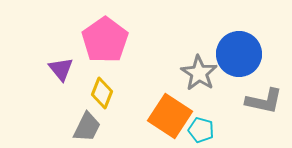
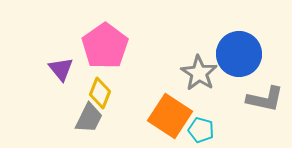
pink pentagon: moved 6 px down
yellow diamond: moved 2 px left
gray L-shape: moved 1 px right, 2 px up
gray trapezoid: moved 2 px right, 9 px up
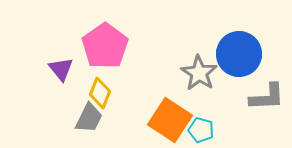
gray L-shape: moved 2 px right, 2 px up; rotated 15 degrees counterclockwise
orange square: moved 4 px down
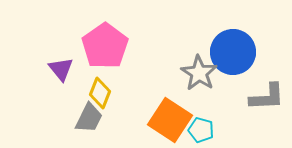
blue circle: moved 6 px left, 2 px up
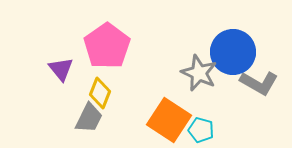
pink pentagon: moved 2 px right
gray star: rotated 9 degrees counterclockwise
gray L-shape: moved 8 px left, 14 px up; rotated 33 degrees clockwise
orange square: moved 1 px left
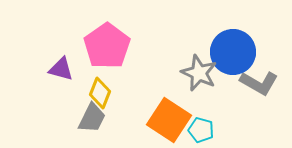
purple triangle: rotated 36 degrees counterclockwise
gray trapezoid: moved 3 px right
